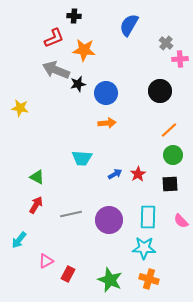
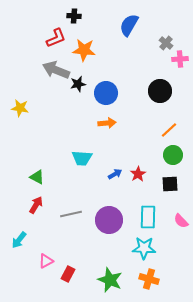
red L-shape: moved 2 px right
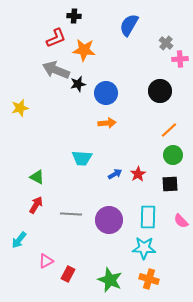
yellow star: rotated 24 degrees counterclockwise
gray line: rotated 15 degrees clockwise
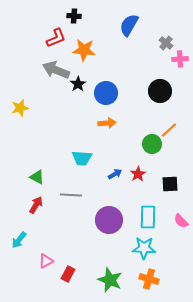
black star: rotated 21 degrees counterclockwise
green circle: moved 21 px left, 11 px up
gray line: moved 19 px up
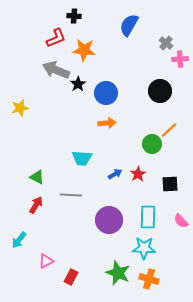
red rectangle: moved 3 px right, 3 px down
green star: moved 8 px right, 7 px up
